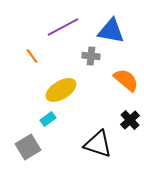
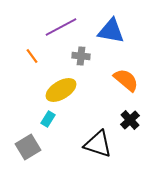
purple line: moved 2 px left
gray cross: moved 10 px left
cyan rectangle: rotated 21 degrees counterclockwise
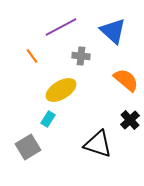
blue triangle: moved 2 px right; rotated 32 degrees clockwise
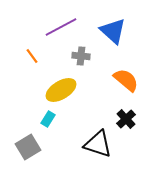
black cross: moved 4 px left, 1 px up
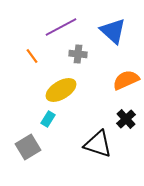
gray cross: moved 3 px left, 2 px up
orange semicircle: rotated 64 degrees counterclockwise
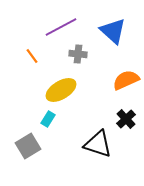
gray square: moved 1 px up
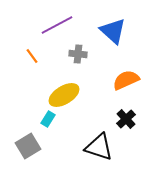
purple line: moved 4 px left, 2 px up
yellow ellipse: moved 3 px right, 5 px down
black triangle: moved 1 px right, 3 px down
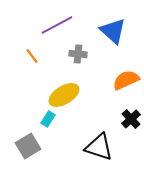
black cross: moved 5 px right
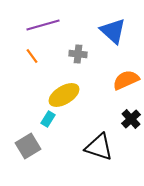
purple line: moved 14 px left; rotated 12 degrees clockwise
